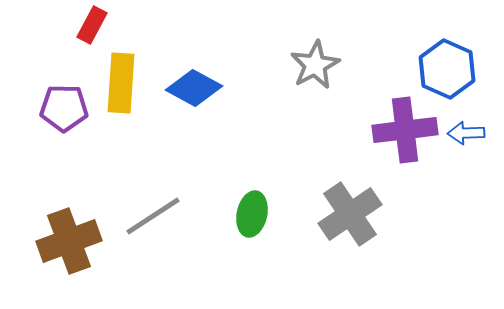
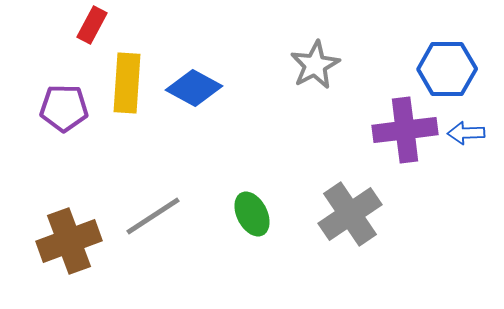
blue hexagon: rotated 24 degrees counterclockwise
yellow rectangle: moved 6 px right
green ellipse: rotated 39 degrees counterclockwise
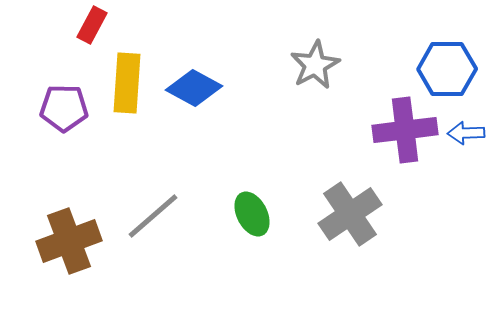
gray line: rotated 8 degrees counterclockwise
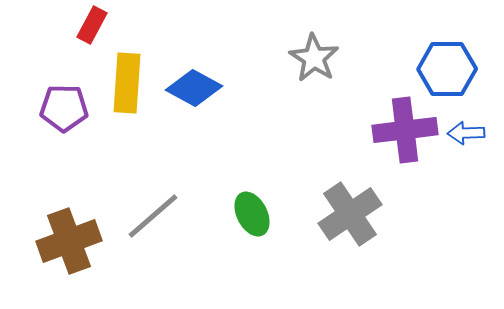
gray star: moved 1 px left, 7 px up; rotated 12 degrees counterclockwise
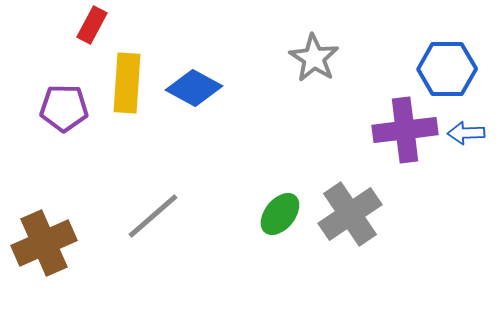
green ellipse: moved 28 px right; rotated 66 degrees clockwise
brown cross: moved 25 px left, 2 px down; rotated 4 degrees counterclockwise
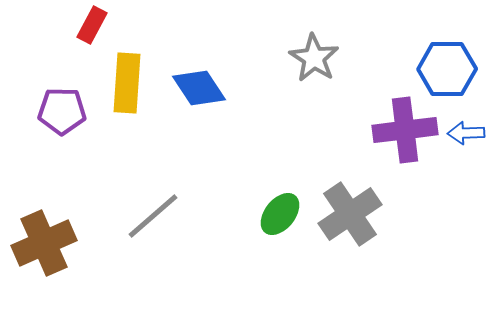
blue diamond: moved 5 px right; rotated 28 degrees clockwise
purple pentagon: moved 2 px left, 3 px down
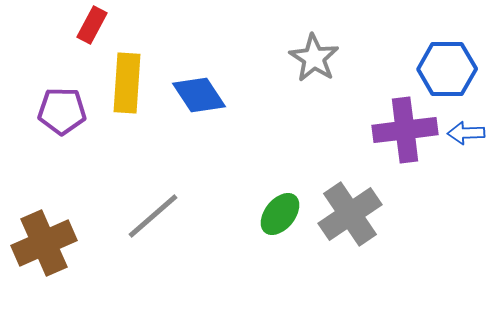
blue diamond: moved 7 px down
